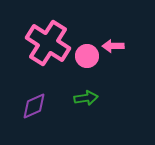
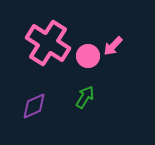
pink arrow: rotated 45 degrees counterclockwise
pink circle: moved 1 px right
green arrow: moved 1 px left, 1 px up; rotated 50 degrees counterclockwise
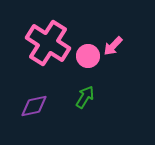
purple diamond: rotated 12 degrees clockwise
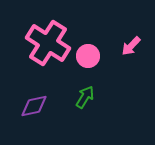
pink arrow: moved 18 px right
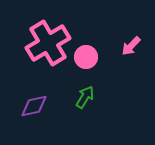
pink cross: rotated 27 degrees clockwise
pink circle: moved 2 px left, 1 px down
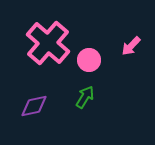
pink cross: rotated 18 degrees counterclockwise
pink circle: moved 3 px right, 3 px down
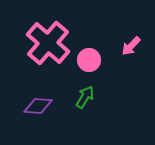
purple diamond: moved 4 px right; rotated 16 degrees clockwise
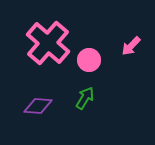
green arrow: moved 1 px down
